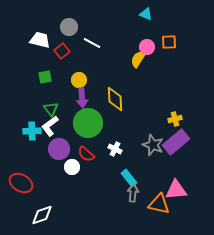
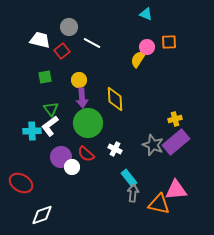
purple circle: moved 2 px right, 8 px down
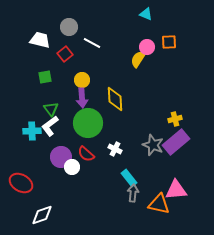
red square: moved 3 px right, 3 px down
yellow circle: moved 3 px right
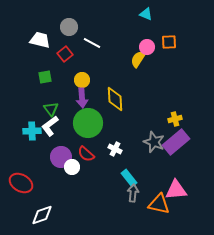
gray star: moved 1 px right, 3 px up
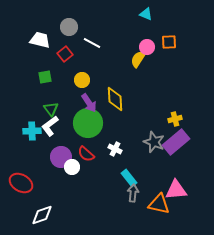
purple arrow: moved 7 px right, 5 px down; rotated 30 degrees counterclockwise
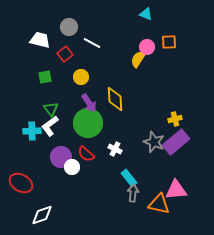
yellow circle: moved 1 px left, 3 px up
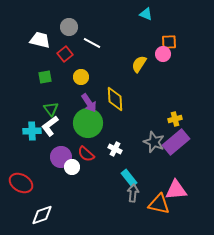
pink circle: moved 16 px right, 7 px down
yellow semicircle: moved 1 px right, 5 px down
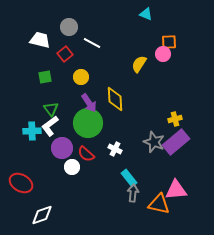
purple circle: moved 1 px right, 9 px up
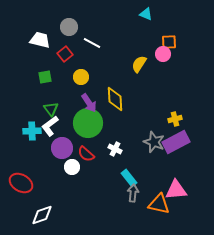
purple rectangle: rotated 12 degrees clockwise
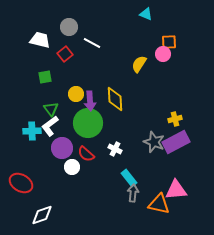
yellow circle: moved 5 px left, 17 px down
purple arrow: moved 1 px right, 2 px up; rotated 30 degrees clockwise
